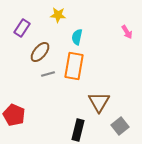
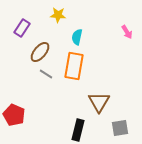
gray line: moved 2 px left; rotated 48 degrees clockwise
gray square: moved 2 px down; rotated 30 degrees clockwise
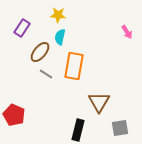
cyan semicircle: moved 17 px left
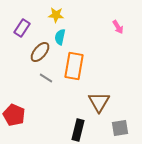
yellow star: moved 2 px left
pink arrow: moved 9 px left, 5 px up
gray line: moved 4 px down
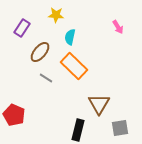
cyan semicircle: moved 10 px right
orange rectangle: rotated 56 degrees counterclockwise
brown triangle: moved 2 px down
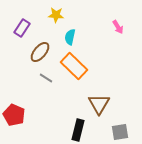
gray square: moved 4 px down
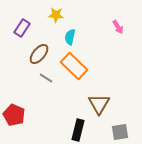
brown ellipse: moved 1 px left, 2 px down
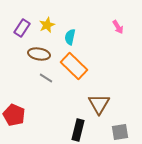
yellow star: moved 9 px left, 10 px down; rotated 28 degrees counterclockwise
brown ellipse: rotated 60 degrees clockwise
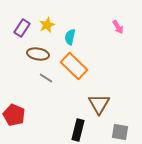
brown ellipse: moved 1 px left
gray square: rotated 18 degrees clockwise
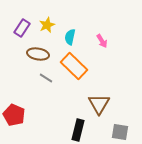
pink arrow: moved 16 px left, 14 px down
